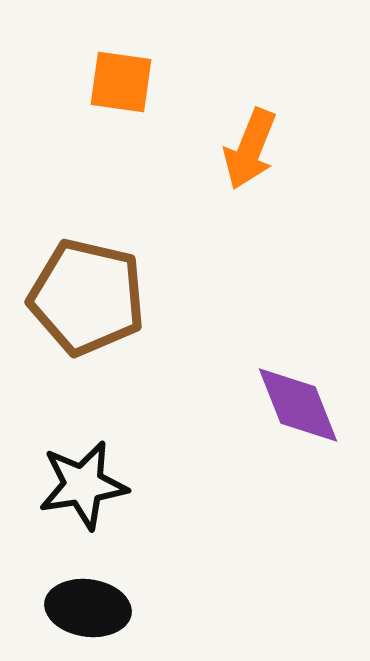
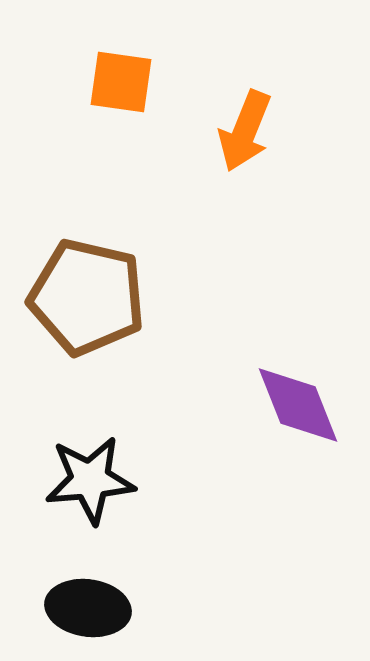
orange arrow: moved 5 px left, 18 px up
black star: moved 7 px right, 5 px up; rotated 4 degrees clockwise
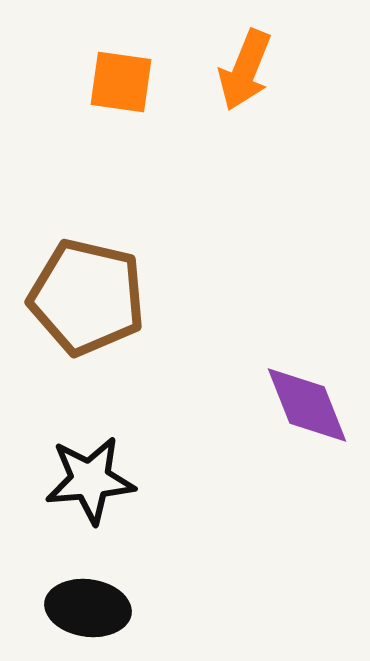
orange arrow: moved 61 px up
purple diamond: moved 9 px right
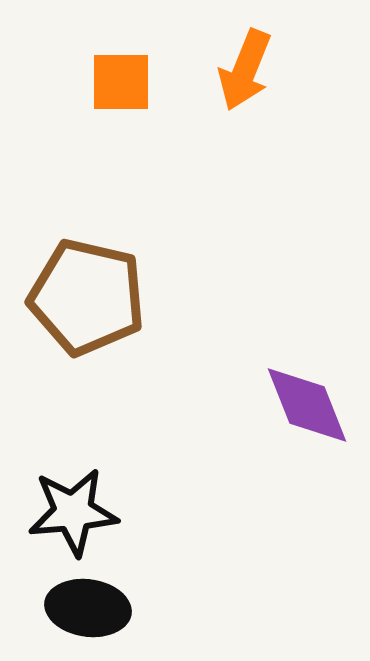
orange square: rotated 8 degrees counterclockwise
black star: moved 17 px left, 32 px down
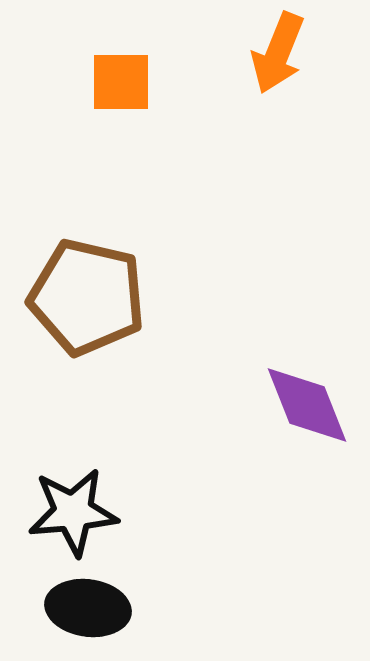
orange arrow: moved 33 px right, 17 px up
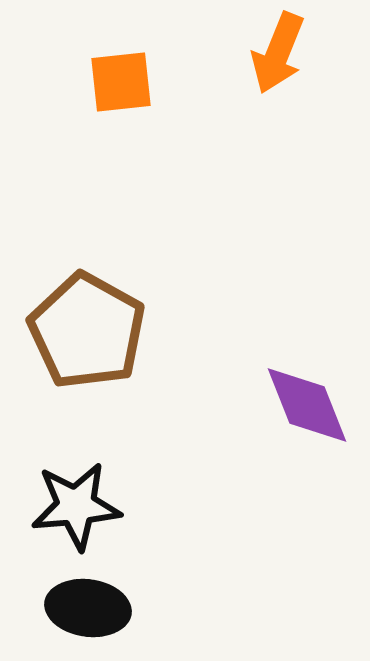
orange square: rotated 6 degrees counterclockwise
brown pentagon: moved 34 px down; rotated 16 degrees clockwise
black star: moved 3 px right, 6 px up
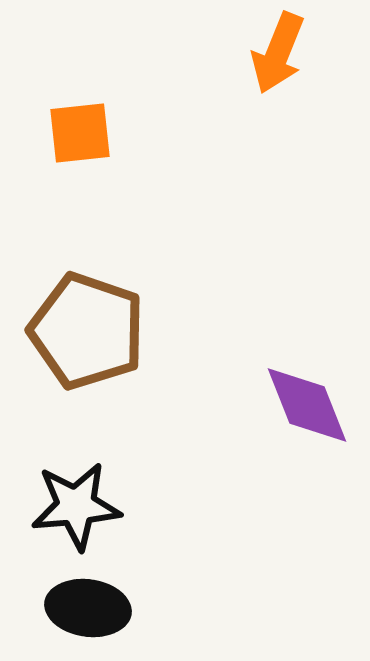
orange square: moved 41 px left, 51 px down
brown pentagon: rotated 10 degrees counterclockwise
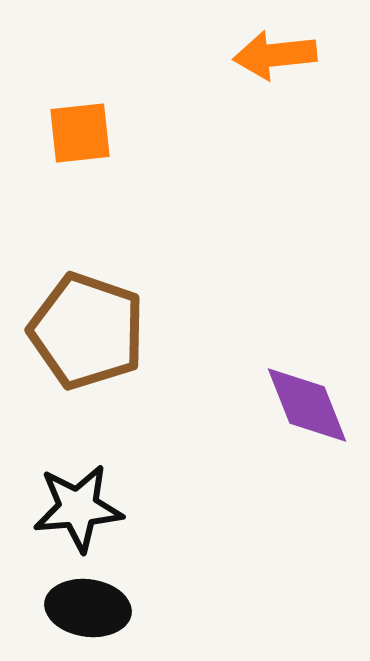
orange arrow: moved 3 px left, 2 px down; rotated 62 degrees clockwise
black star: moved 2 px right, 2 px down
